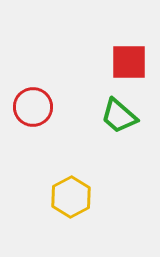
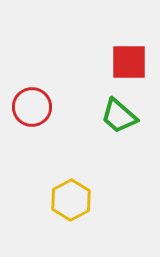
red circle: moved 1 px left
yellow hexagon: moved 3 px down
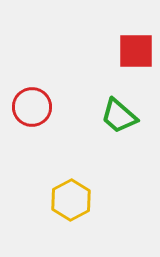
red square: moved 7 px right, 11 px up
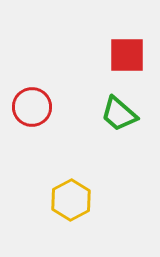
red square: moved 9 px left, 4 px down
green trapezoid: moved 2 px up
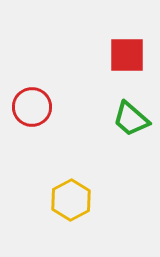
green trapezoid: moved 12 px right, 5 px down
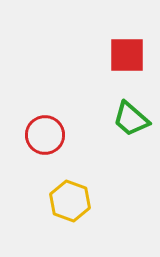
red circle: moved 13 px right, 28 px down
yellow hexagon: moved 1 px left, 1 px down; rotated 12 degrees counterclockwise
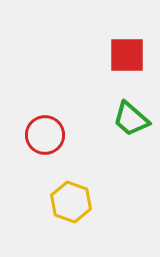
yellow hexagon: moved 1 px right, 1 px down
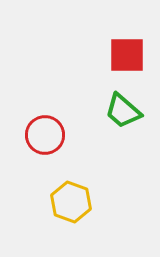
green trapezoid: moved 8 px left, 8 px up
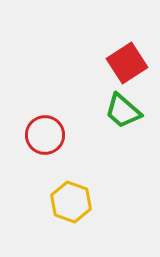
red square: moved 8 px down; rotated 33 degrees counterclockwise
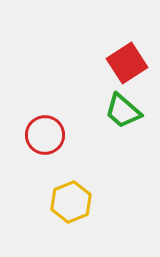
yellow hexagon: rotated 18 degrees clockwise
